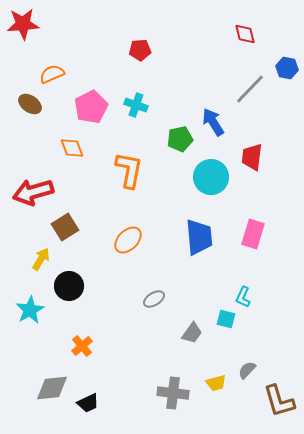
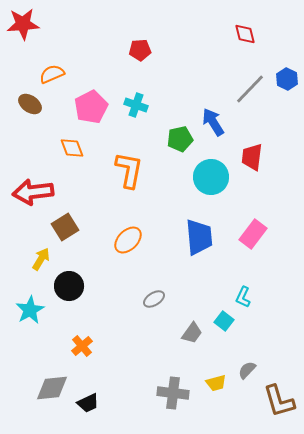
blue hexagon: moved 11 px down; rotated 15 degrees clockwise
red arrow: rotated 9 degrees clockwise
pink rectangle: rotated 20 degrees clockwise
cyan square: moved 2 px left, 2 px down; rotated 24 degrees clockwise
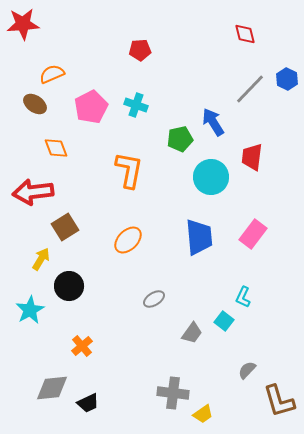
brown ellipse: moved 5 px right
orange diamond: moved 16 px left
yellow trapezoid: moved 13 px left, 31 px down; rotated 20 degrees counterclockwise
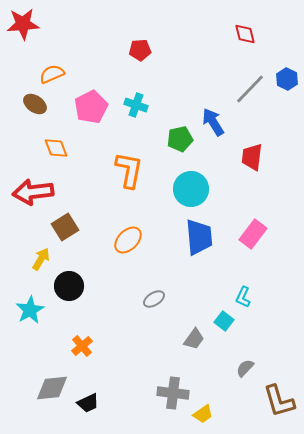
cyan circle: moved 20 px left, 12 px down
gray trapezoid: moved 2 px right, 6 px down
gray semicircle: moved 2 px left, 2 px up
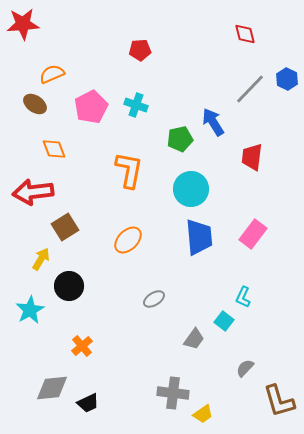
orange diamond: moved 2 px left, 1 px down
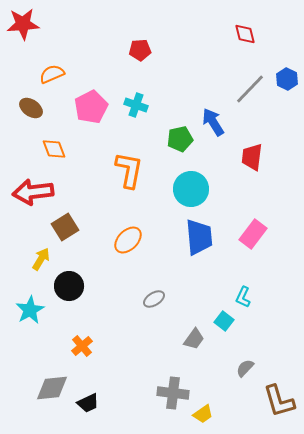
brown ellipse: moved 4 px left, 4 px down
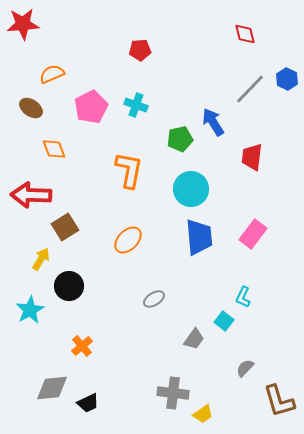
red arrow: moved 2 px left, 3 px down; rotated 9 degrees clockwise
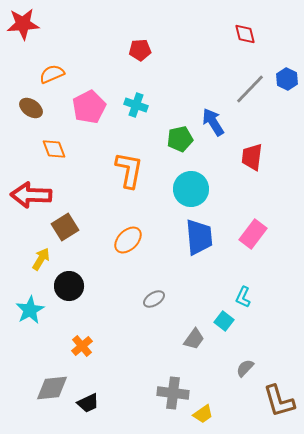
pink pentagon: moved 2 px left
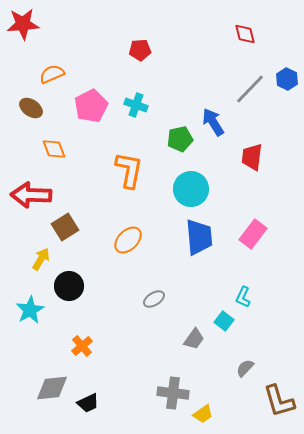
pink pentagon: moved 2 px right, 1 px up
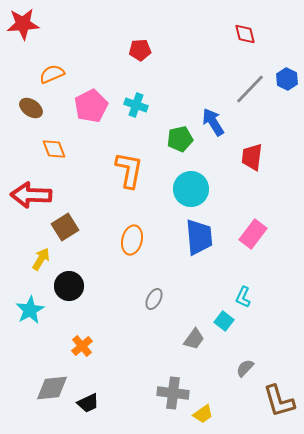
orange ellipse: moved 4 px right; rotated 32 degrees counterclockwise
gray ellipse: rotated 30 degrees counterclockwise
